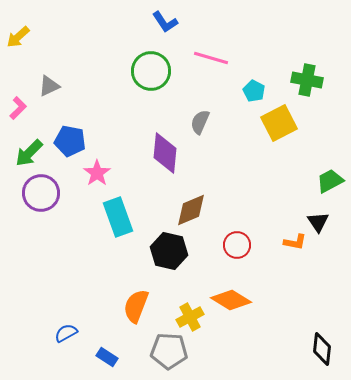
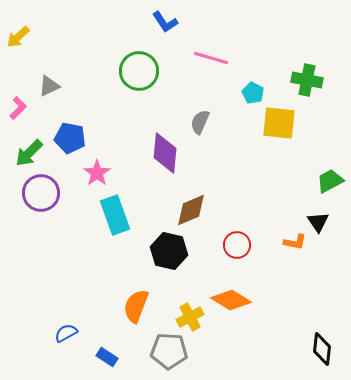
green circle: moved 12 px left
cyan pentagon: moved 1 px left, 2 px down
yellow square: rotated 33 degrees clockwise
blue pentagon: moved 3 px up
cyan rectangle: moved 3 px left, 2 px up
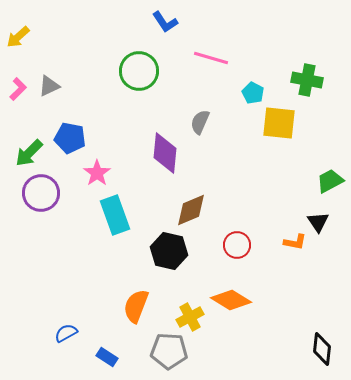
pink L-shape: moved 19 px up
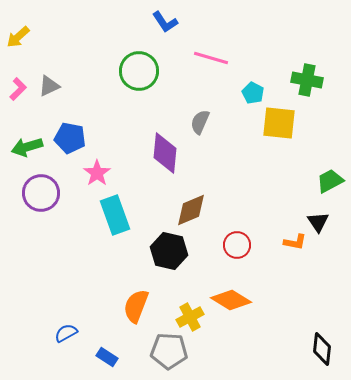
green arrow: moved 2 px left, 6 px up; rotated 28 degrees clockwise
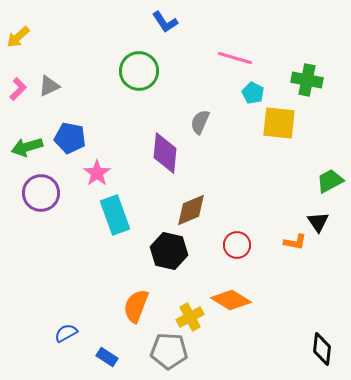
pink line: moved 24 px right
